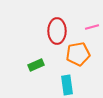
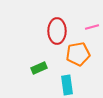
green rectangle: moved 3 px right, 3 px down
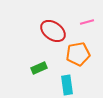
pink line: moved 5 px left, 5 px up
red ellipse: moved 4 px left; rotated 55 degrees counterclockwise
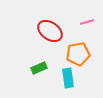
red ellipse: moved 3 px left
cyan rectangle: moved 1 px right, 7 px up
